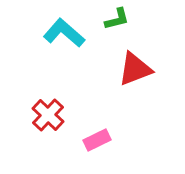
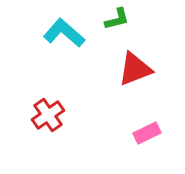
red cross: rotated 12 degrees clockwise
pink rectangle: moved 50 px right, 7 px up
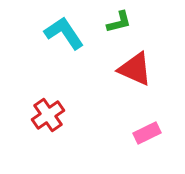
green L-shape: moved 2 px right, 3 px down
cyan L-shape: rotated 15 degrees clockwise
red triangle: rotated 45 degrees clockwise
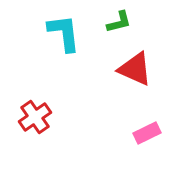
cyan L-shape: rotated 27 degrees clockwise
red cross: moved 13 px left, 2 px down
